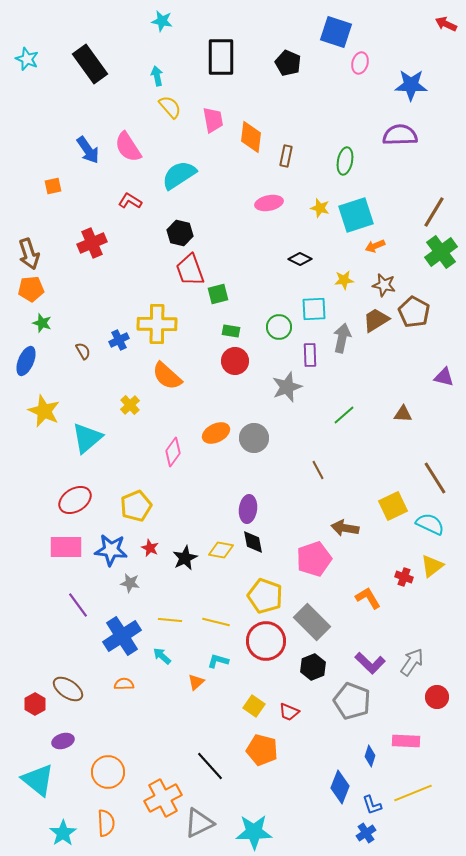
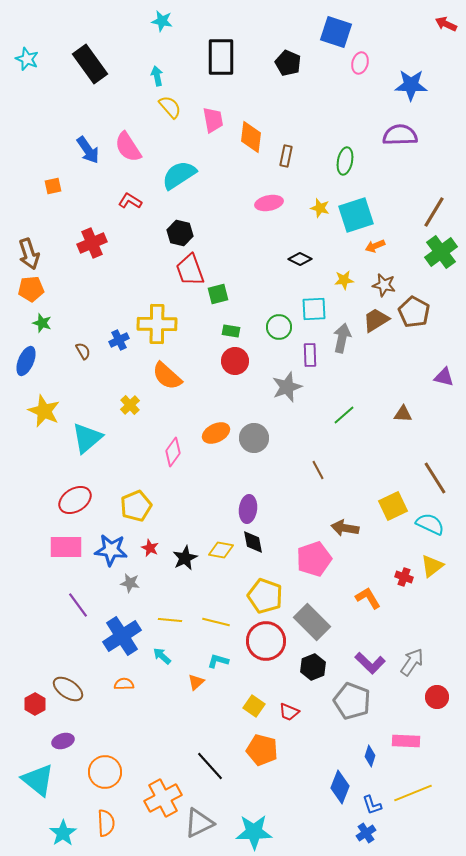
orange circle at (108, 772): moved 3 px left
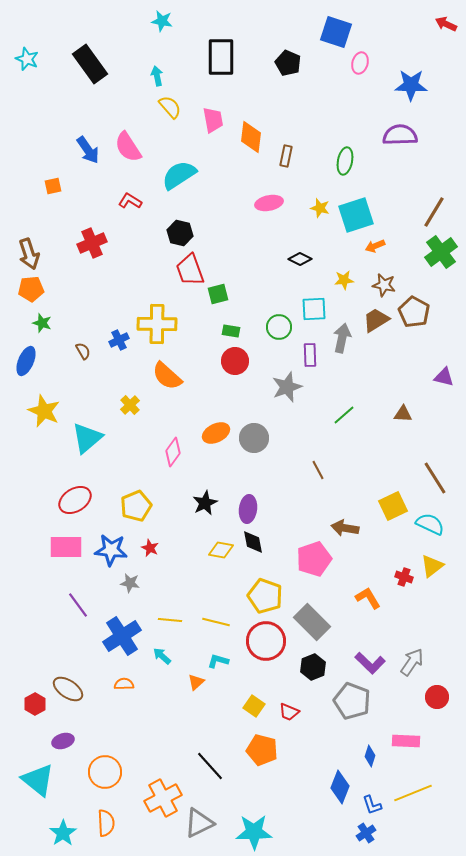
black star at (185, 558): moved 20 px right, 55 px up
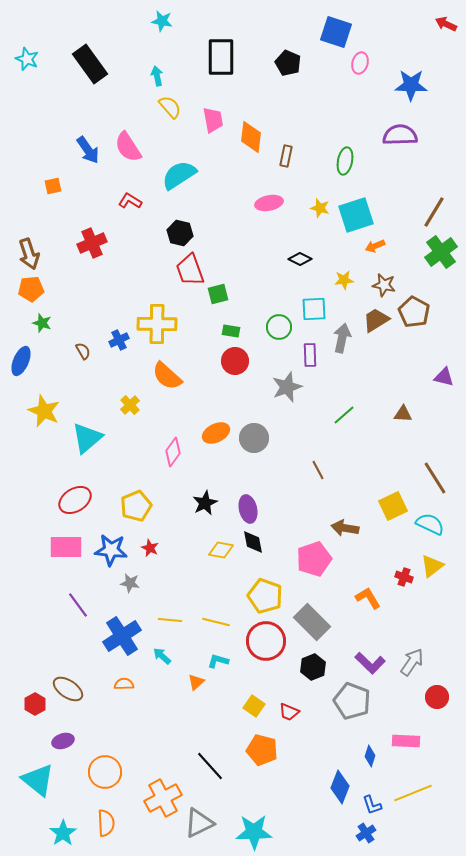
blue ellipse at (26, 361): moved 5 px left
purple ellipse at (248, 509): rotated 20 degrees counterclockwise
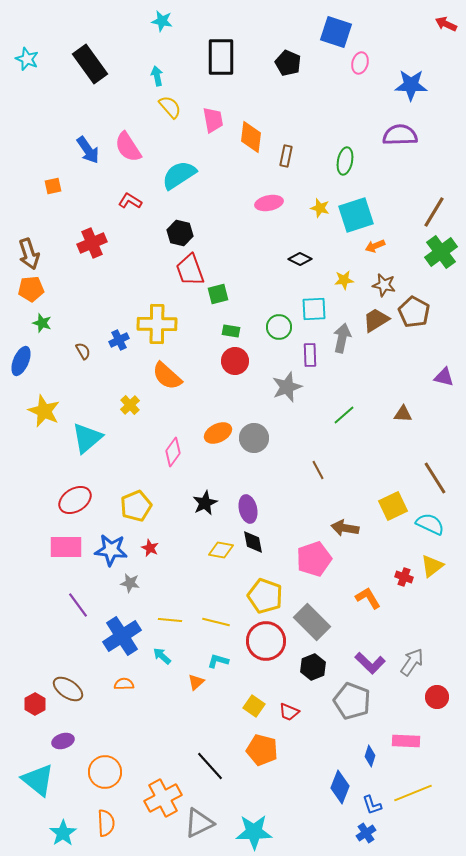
orange ellipse at (216, 433): moved 2 px right
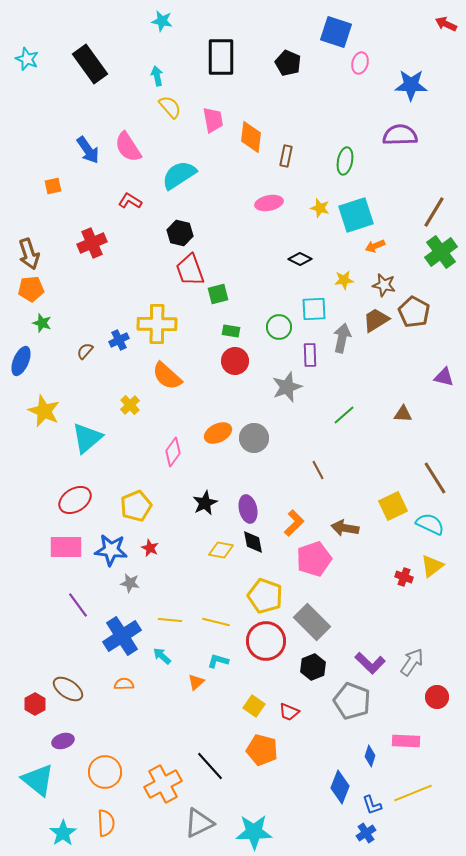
brown semicircle at (83, 351): moved 2 px right; rotated 108 degrees counterclockwise
orange L-shape at (368, 598): moved 74 px left, 75 px up; rotated 76 degrees clockwise
orange cross at (163, 798): moved 14 px up
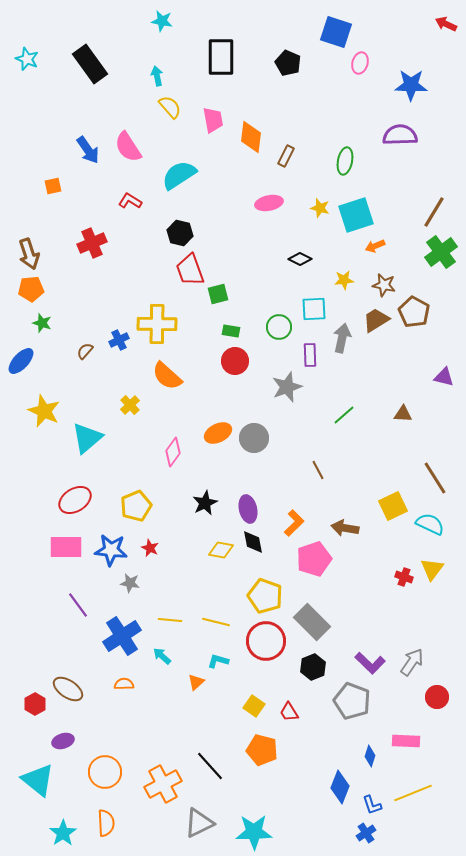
brown rectangle at (286, 156): rotated 15 degrees clockwise
blue ellipse at (21, 361): rotated 20 degrees clockwise
yellow triangle at (432, 566): moved 3 px down; rotated 15 degrees counterclockwise
red trapezoid at (289, 712): rotated 35 degrees clockwise
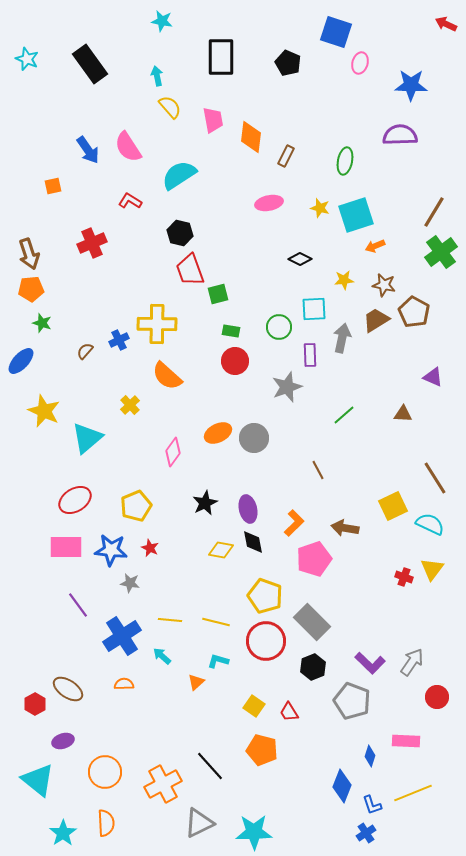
purple triangle at (444, 377): moved 11 px left; rotated 10 degrees clockwise
blue diamond at (340, 787): moved 2 px right, 1 px up
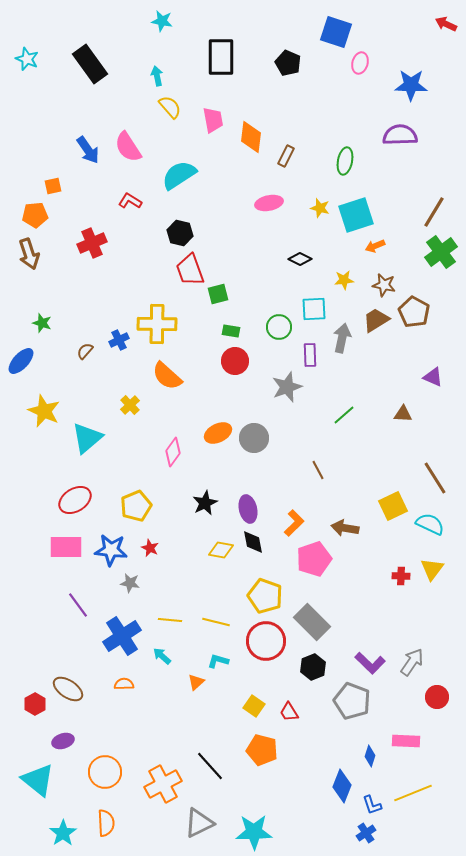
orange pentagon at (31, 289): moved 4 px right, 74 px up
red cross at (404, 577): moved 3 px left, 1 px up; rotated 18 degrees counterclockwise
